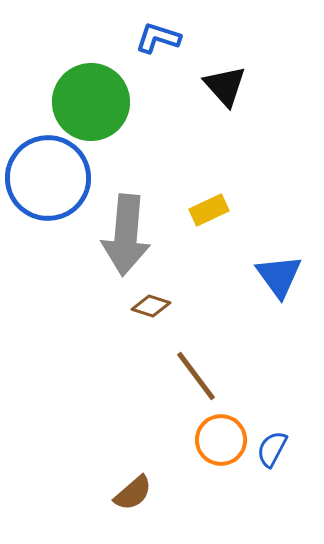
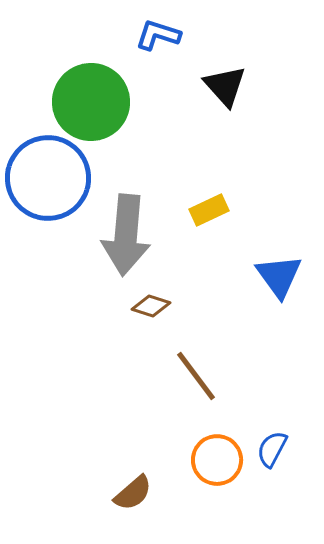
blue L-shape: moved 3 px up
orange circle: moved 4 px left, 20 px down
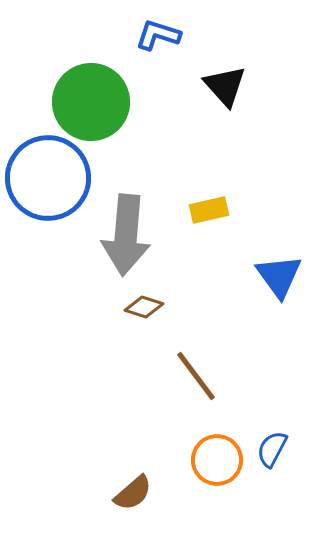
yellow rectangle: rotated 12 degrees clockwise
brown diamond: moved 7 px left, 1 px down
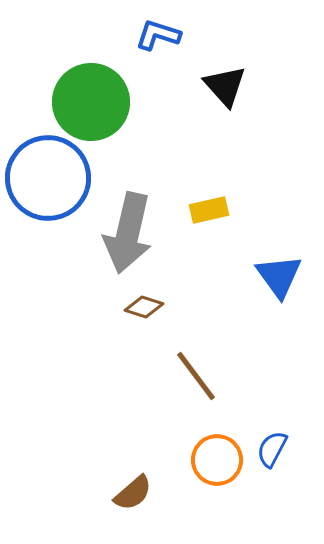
gray arrow: moved 2 px right, 2 px up; rotated 8 degrees clockwise
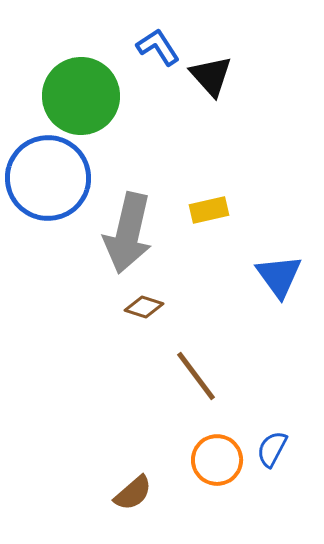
blue L-shape: moved 12 px down; rotated 39 degrees clockwise
black triangle: moved 14 px left, 10 px up
green circle: moved 10 px left, 6 px up
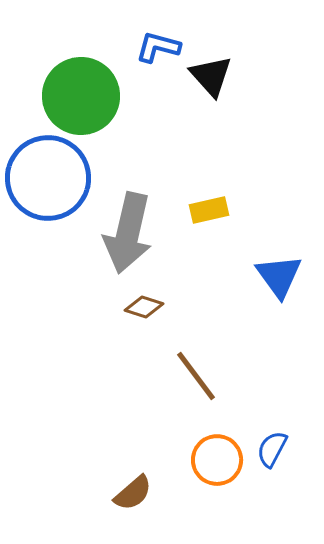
blue L-shape: rotated 42 degrees counterclockwise
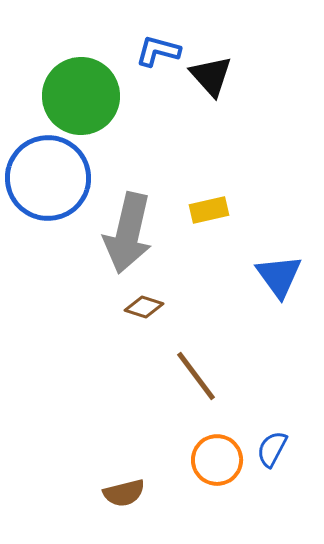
blue L-shape: moved 4 px down
brown semicircle: moved 9 px left; rotated 27 degrees clockwise
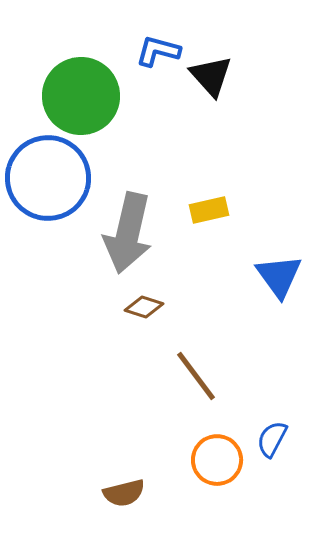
blue semicircle: moved 10 px up
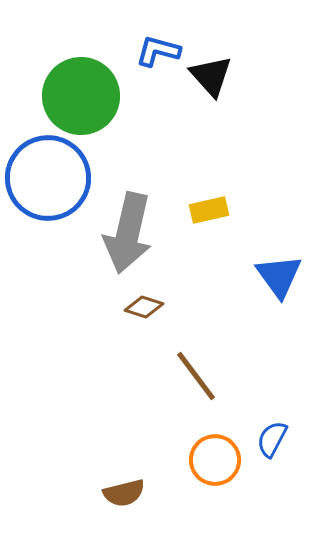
orange circle: moved 2 px left
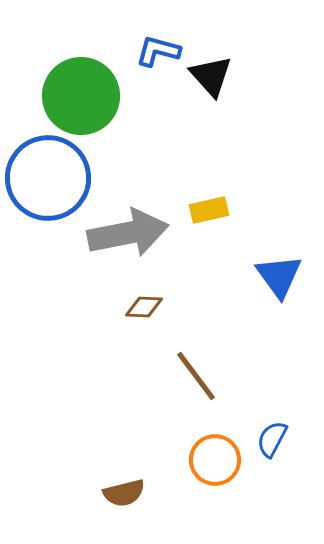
gray arrow: rotated 114 degrees counterclockwise
brown diamond: rotated 15 degrees counterclockwise
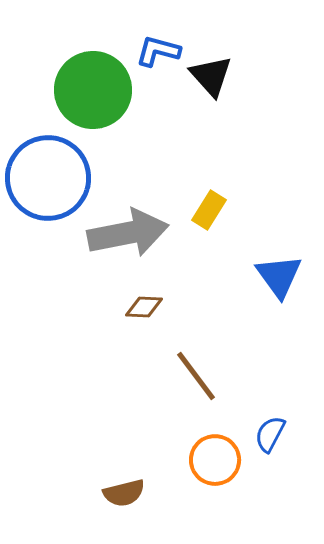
green circle: moved 12 px right, 6 px up
yellow rectangle: rotated 45 degrees counterclockwise
blue semicircle: moved 2 px left, 5 px up
